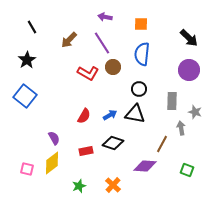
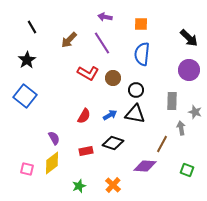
brown circle: moved 11 px down
black circle: moved 3 px left, 1 px down
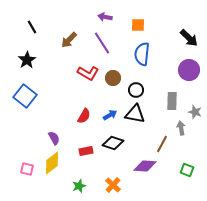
orange square: moved 3 px left, 1 px down
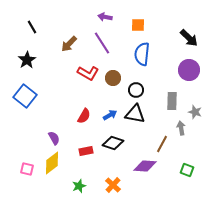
brown arrow: moved 4 px down
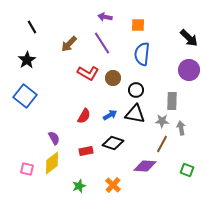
gray star: moved 33 px left, 9 px down; rotated 16 degrees counterclockwise
